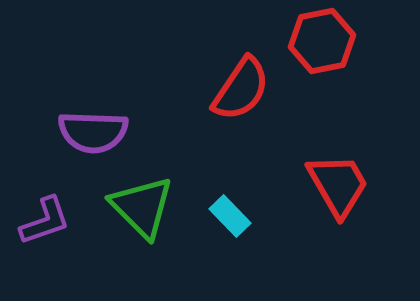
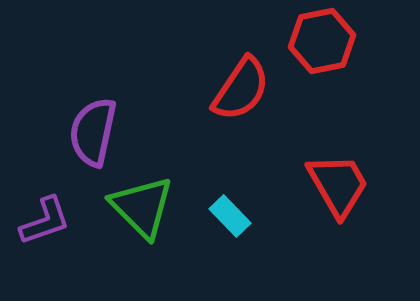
purple semicircle: rotated 100 degrees clockwise
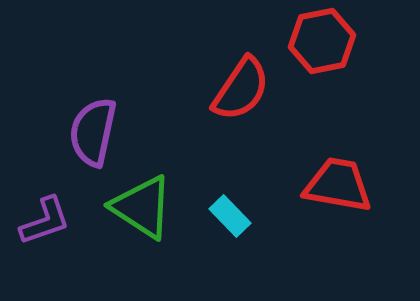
red trapezoid: rotated 50 degrees counterclockwise
green triangle: rotated 12 degrees counterclockwise
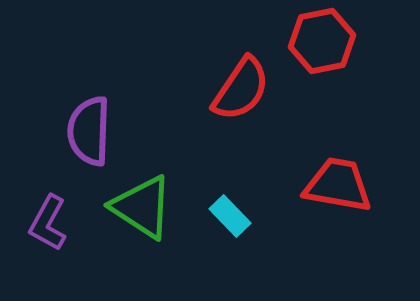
purple semicircle: moved 4 px left, 1 px up; rotated 10 degrees counterclockwise
purple L-shape: moved 3 px right, 2 px down; rotated 138 degrees clockwise
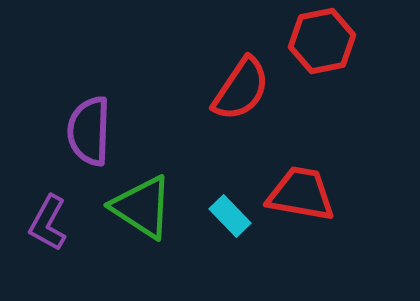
red trapezoid: moved 37 px left, 9 px down
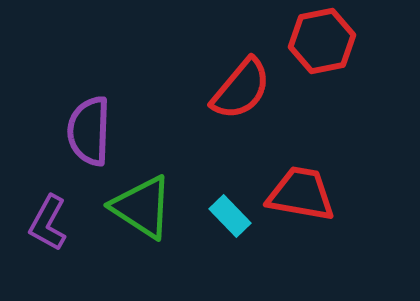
red semicircle: rotated 6 degrees clockwise
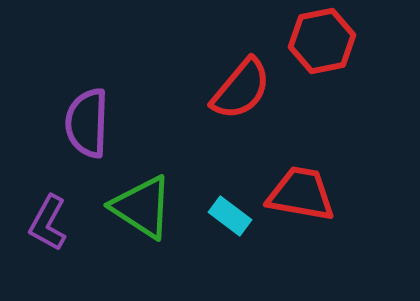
purple semicircle: moved 2 px left, 8 px up
cyan rectangle: rotated 9 degrees counterclockwise
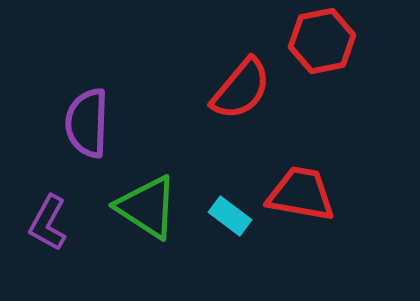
green triangle: moved 5 px right
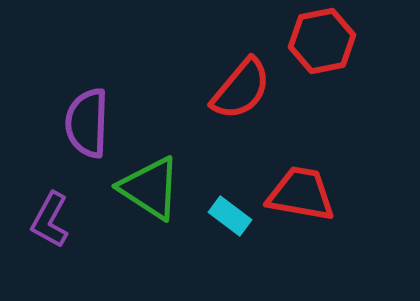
green triangle: moved 3 px right, 19 px up
purple L-shape: moved 2 px right, 3 px up
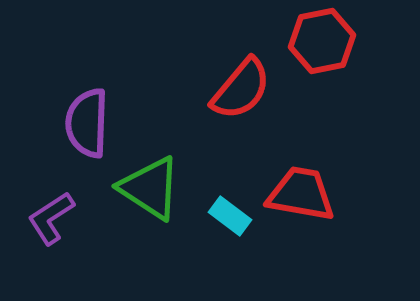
purple L-shape: moved 1 px right, 2 px up; rotated 28 degrees clockwise
